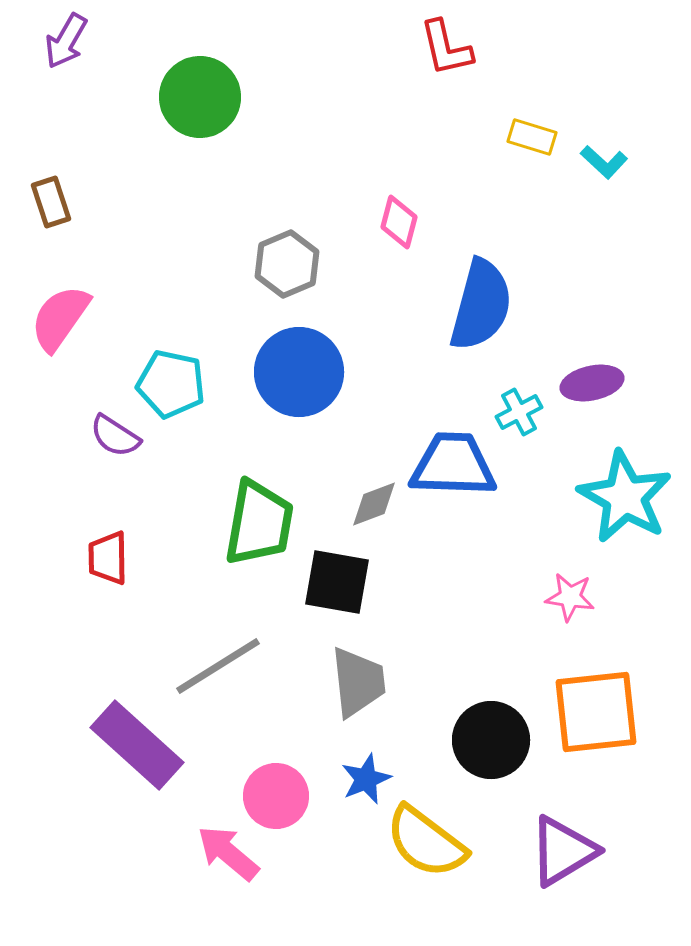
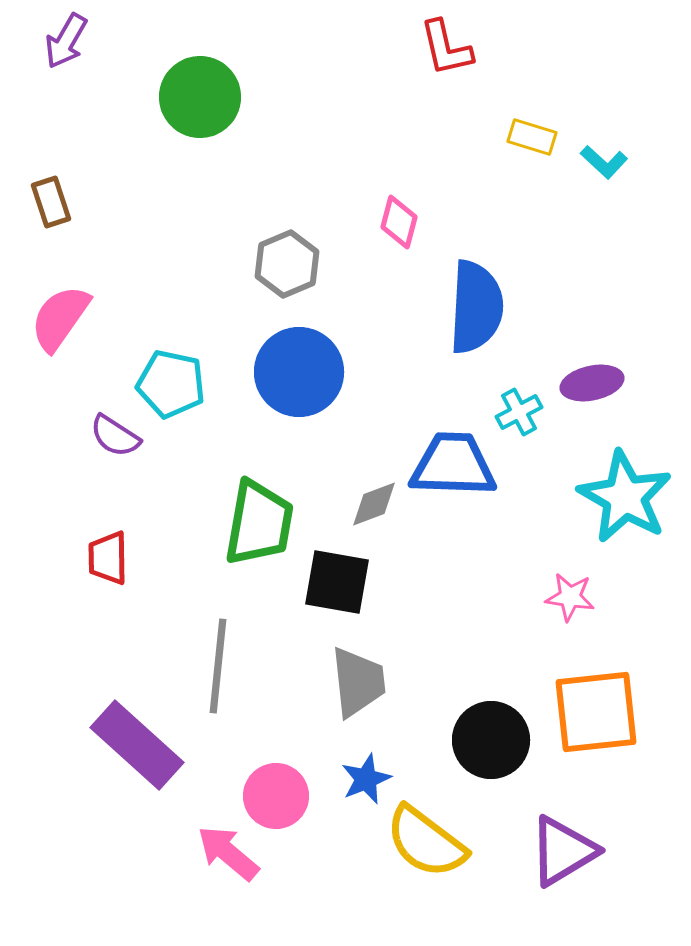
blue semicircle: moved 5 px left, 2 px down; rotated 12 degrees counterclockwise
gray line: rotated 52 degrees counterclockwise
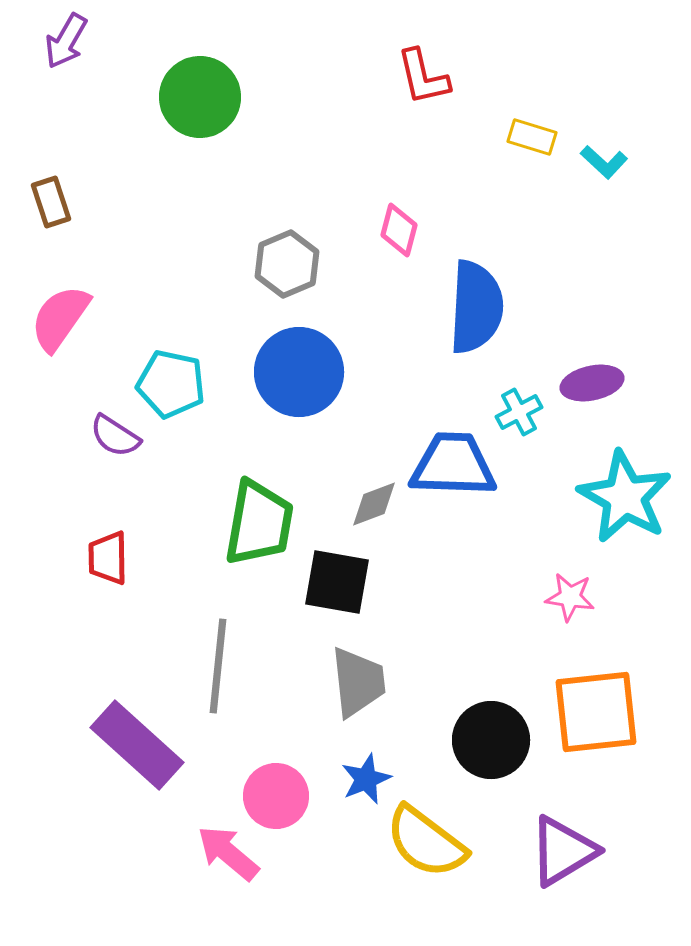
red L-shape: moved 23 px left, 29 px down
pink diamond: moved 8 px down
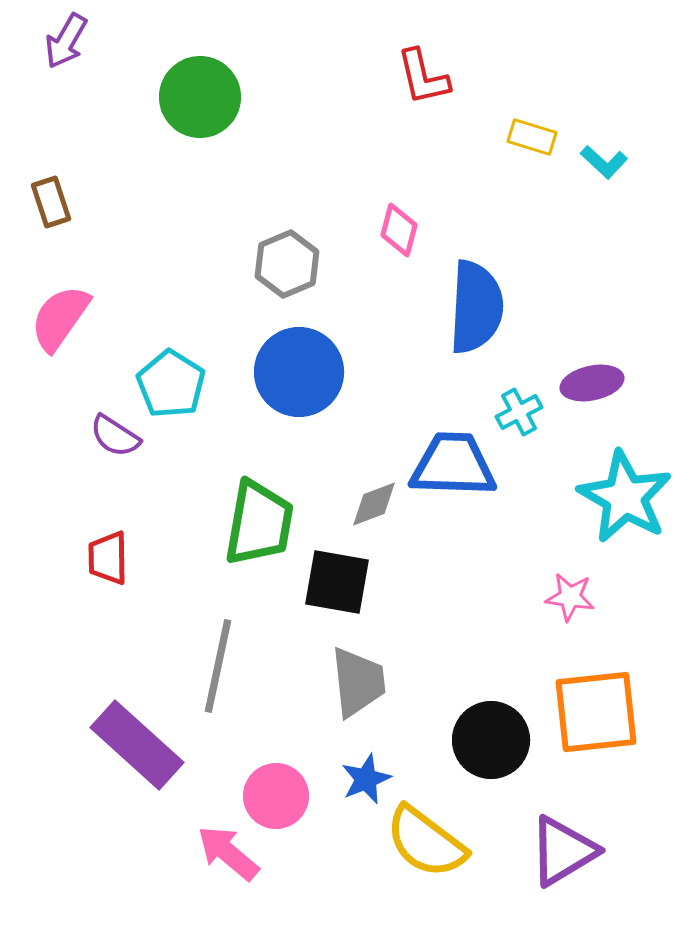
cyan pentagon: rotated 20 degrees clockwise
gray line: rotated 6 degrees clockwise
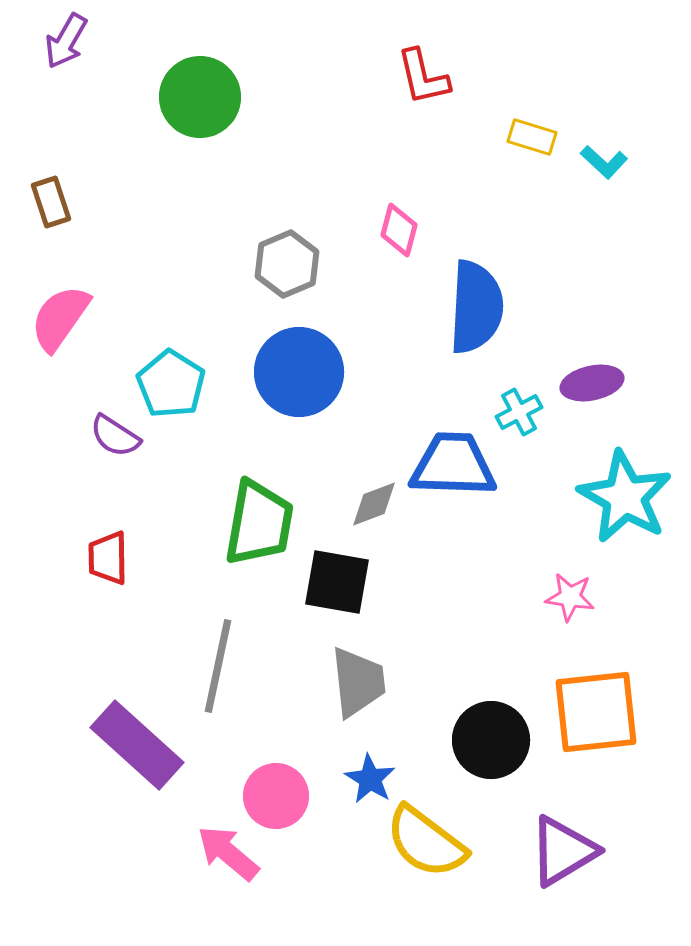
blue star: moved 4 px right; rotated 18 degrees counterclockwise
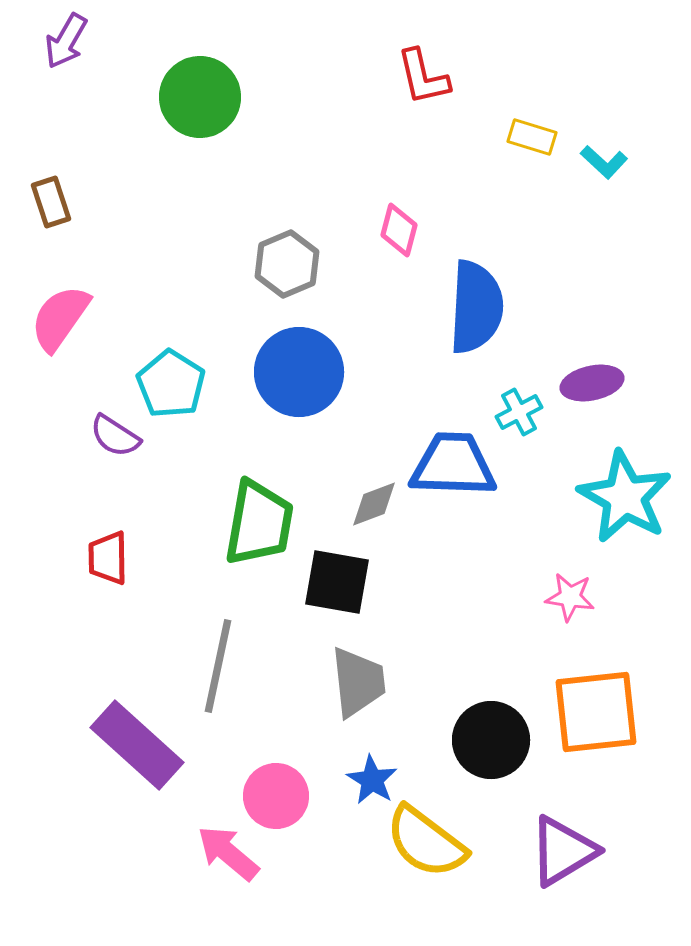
blue star: moved 2 px right, 1 px down
